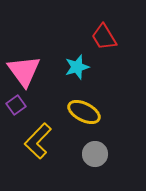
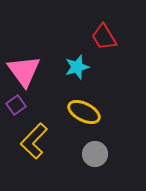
yellow L-shape: moved 4 px left
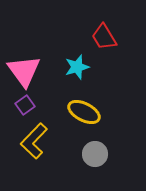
purple square: moved 9 px right
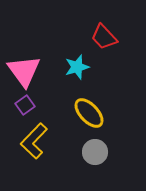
red trapezoid: rotated 12 degrees counterclockwise
yellow ellipse: moved 5 px right, 1 px down; rotated 20 degrees clockwise
gray circle: moved 2 px up
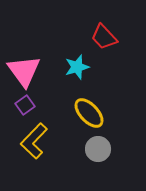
gray circle: moved 3 px right, 3 px up
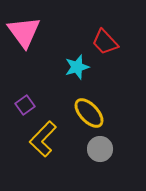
red trapezoid: moved 1 px right, 5 px down
pink triangle: moved 39 px up
yellow L-shape: moved 9 px right, 2 px up
gray circle: moved 2 px right
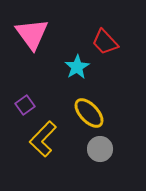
pink triangle: moved 8 px right, 2 px down
cyan star: rotated 15 degrees counterclockwise
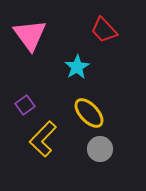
pink triangle: moved 2 px left, 1 px down
red trapezoid: moved 1 px left, 12 px up
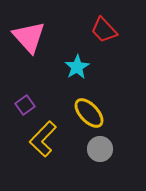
pink triangle: moved 1 px left, 2 px down; rotated 6 degrees counterclockwise
